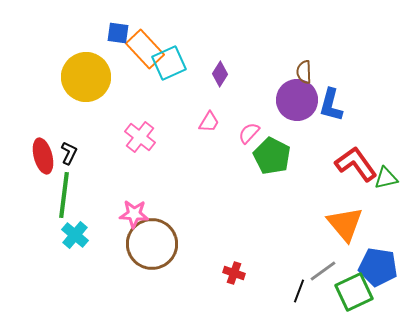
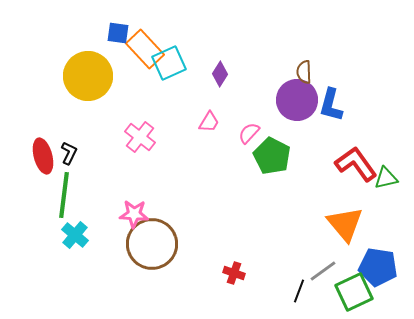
yellow circle: moved 2 px right, 1 px up
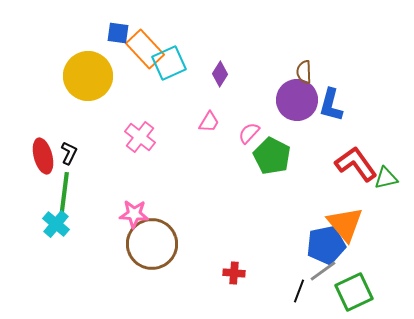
cyan cross: moved 19 px left, 11 px up
blue pentagon: moved 52 px left, 22 px up; rotated 21 degrees counterclockwise
red cross: rotated 15 degrees counterclockwise
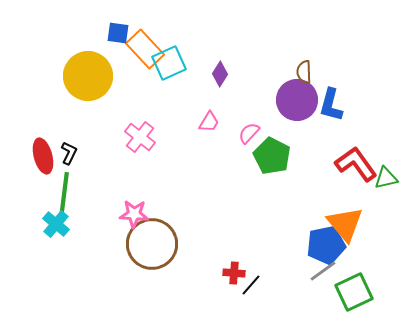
black line: moved 48 px left, 6 px up; rotated 20 degrees clockwise
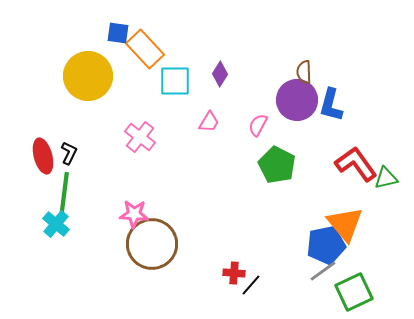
cyan square: moved 6 px right, 18 px down; rotated 24 degrees clockwise
pink semicircle: moved 9 px right, 8 px up; rotated 15 degrees counterclockwise
green pentagon: moved 5 px right, 9 px down
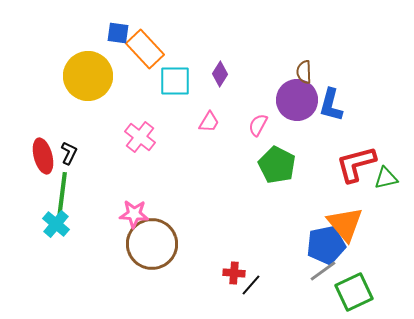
red L-shape: rotated 69 degrees counterclockwise
green line: moved 2 px left
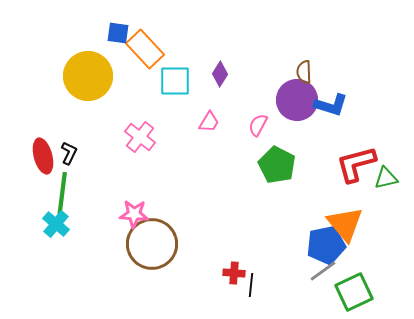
blue L-shape: rotated 88 degrees counterclockwise
black line: rotated 35 degrees counterclockwise
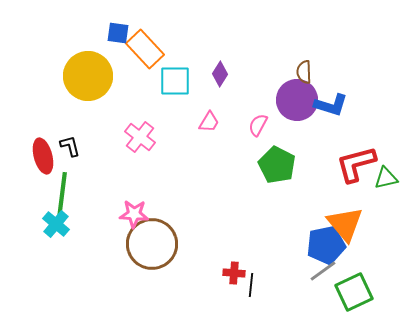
black L-shape: moved 1 px right, 7 px up; rotated 40 degrees counterclockwise
